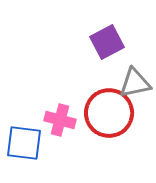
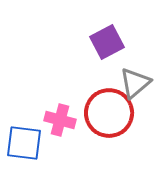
gray triangle: rotated 28 degrees counterclockwise
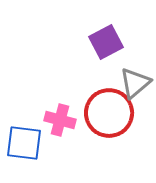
purple square: moved 1 px left
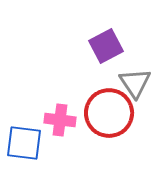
purple square: moved 4 px down
gray triangle: rotated 24 degrees counterclockwise
pink cross: rotated 8 degrees counterclockwise
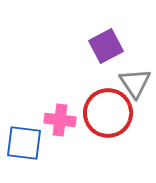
red circle: moved 1 px left
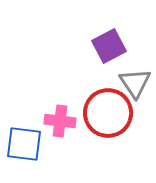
purple square: moved 3 px right
pink cross: moved 1 px down
blue square: moved 1 px down
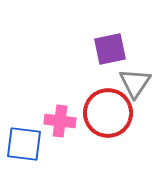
purple square: moved 1 px right, 3 px down; rotated 16 degrees clockwise
gray triangle: rotated 8 degrees clockwise
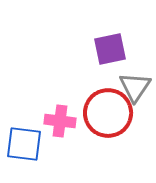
gray triangle: moved 4 px down
